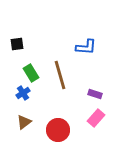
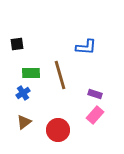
green rectangle: rotated 60 degrees counterclockwise
pink rectangle: moved 1 px left, 3 px up
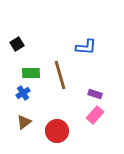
black square: rotated 24 degrees counterclockwise
red circle: moved 1 px left, 1 px down
